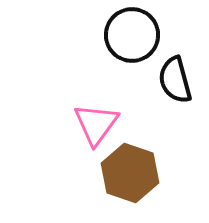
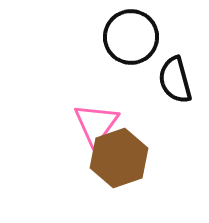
black circle: moved 1 px left, 2 px down
brown hexagon: moved 11 px left, 15 px up; rotated 22 degrees clockwise
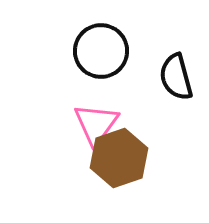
black circle: moved 30 px left, 14 px down
black semicircle: moved 1 px right, 3 px up
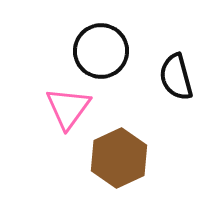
pink triangle: moved 28 px left, 16 px up
brown hexagon: rotated 6 degrees counterclockwise
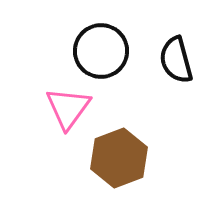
black semicircle: moved 17 px up
brown hexagon: rotated 4 degrees clockwise
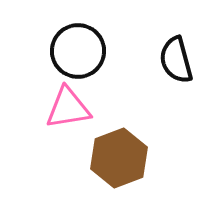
black circle: moved 23 px left
pink triangle: rotated 45 degrees clockwise
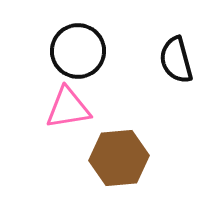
brown hexagon: rotated 16 degrees clockwise
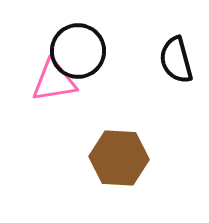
pink triangle: moved 14 px left, 27 px up
brown hexagon: rotated 8 degrees clockwise
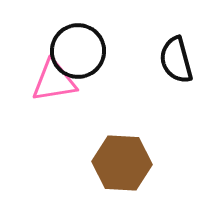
brown hexagon: moved 3 px right, 5 px down
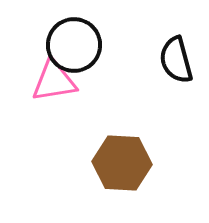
black circle: moved 4 px left, 6 px up
